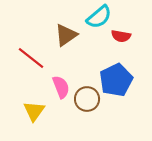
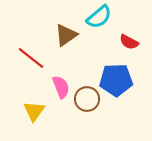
red semicircle: moved 8 px right, 6 px down; rotated 18 degrees clockwise
blue pentagon: rotated 24 degrees clockwise
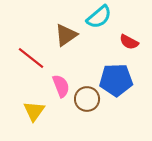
pink semicircle: moved 1 px up
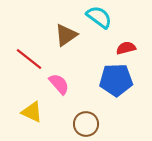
cyan semicircle: rotated 104 degrees counterclockwise
red semicircle: moved 3 px left, 6 px down; rotated 138 degrees clockwise
red line: moved 2 px left, 1 px down
pink semicircle: moved 2 px left, 2 px up; rotated 20 degrees counterclockwise
brown circle: moved 1 px left, 25 px down
yellow triangle: moved 2 px left, 1 px down; rotated 40 degrees counterclockwise
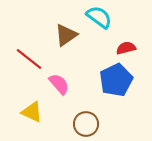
blue pentagon: rotated 24 degrees counterclockwise
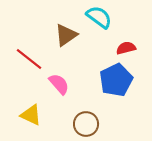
yellow triangle: moved 1 px left, 3 px down
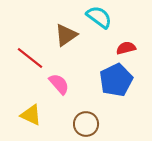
red line: moved 1 px right, 1 px up
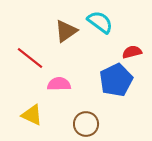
cyan semicircle: moved 1 px right, 5 px down
brown triangle: moved 4 px up
red semicircle: moved 6 px right, 4 px down
pink semicircle: rotated 50 degrees counterclockwise
yellow triangle: moved 1 px right
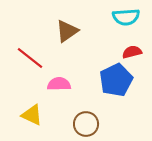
cyan semicircle: moved 26 px right, 5 px up; rotated 140 degrees clockwise
brown triangle: moved 1 px right
